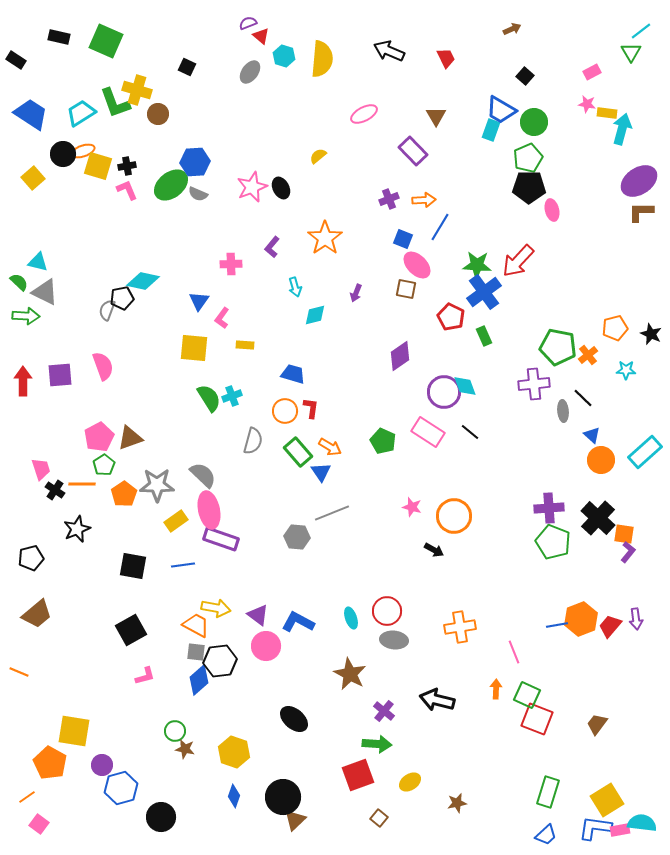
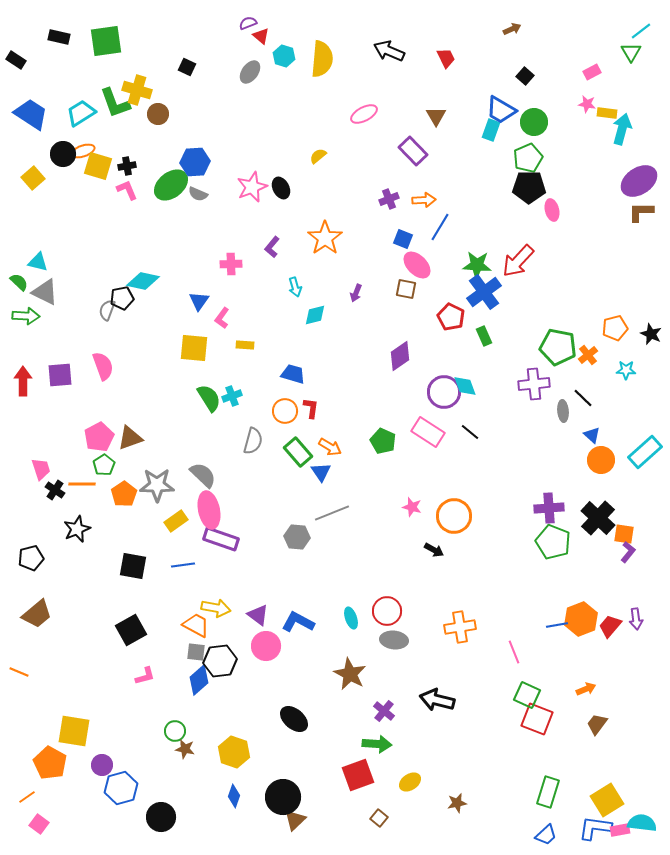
green square at (106, 41): rotated 32 degrees counterclockwise
orange arrow at (496, 689): moved 90 px right; rotated 66 degrees clockwise
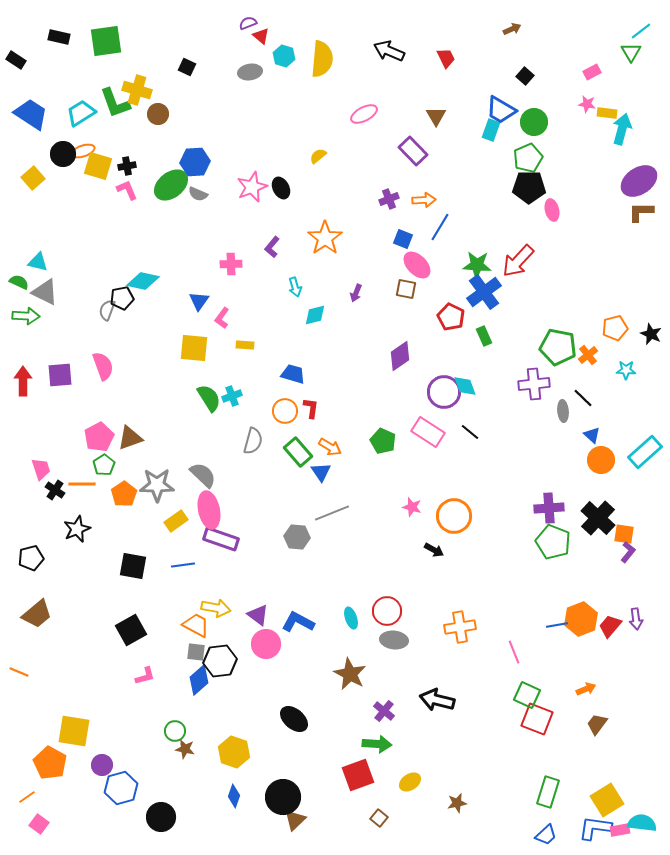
gray ellipse at (250, 72): rotated 45 degrees clockwise
green semicircle at (19, 282): rotated 18 degrees counterclockwise
pink circle at (266, 646): moved 2 px up
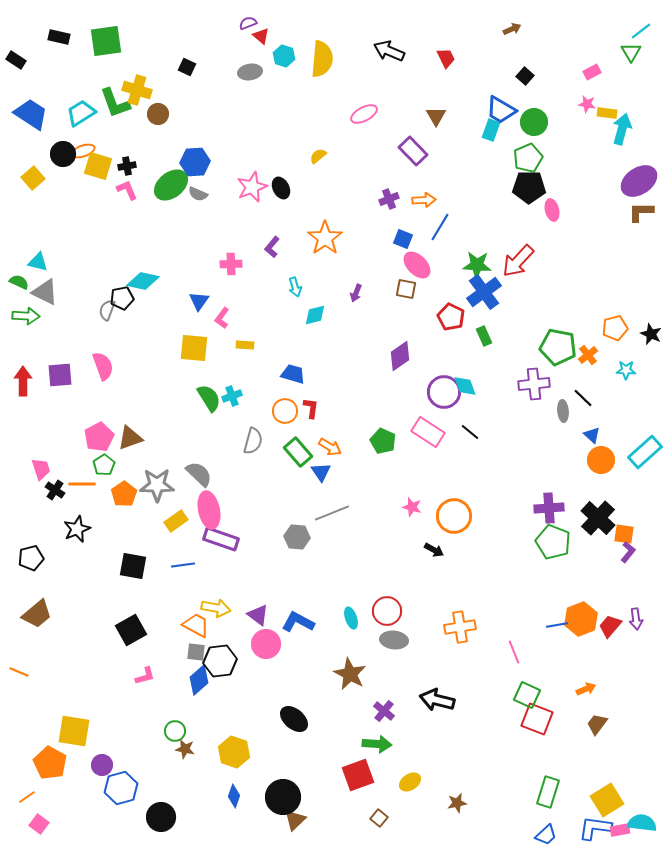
gray semicircle at (203, 475): moved 4 px left, 1 px up
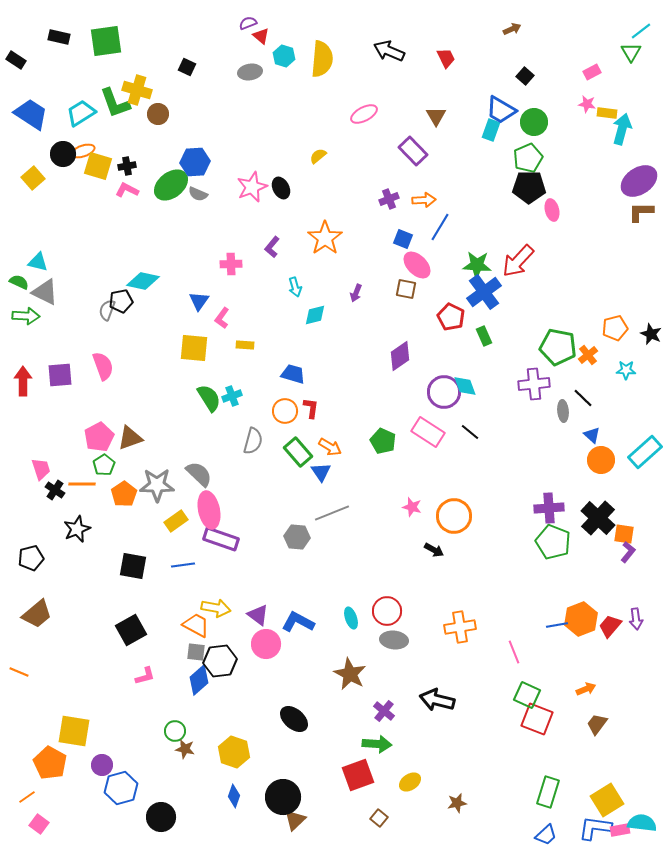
pink L-shape at (127, 190): rotated 40 degrees counterclockwise
black pentagon at (122, 298): moved 1 px left, 3 px down
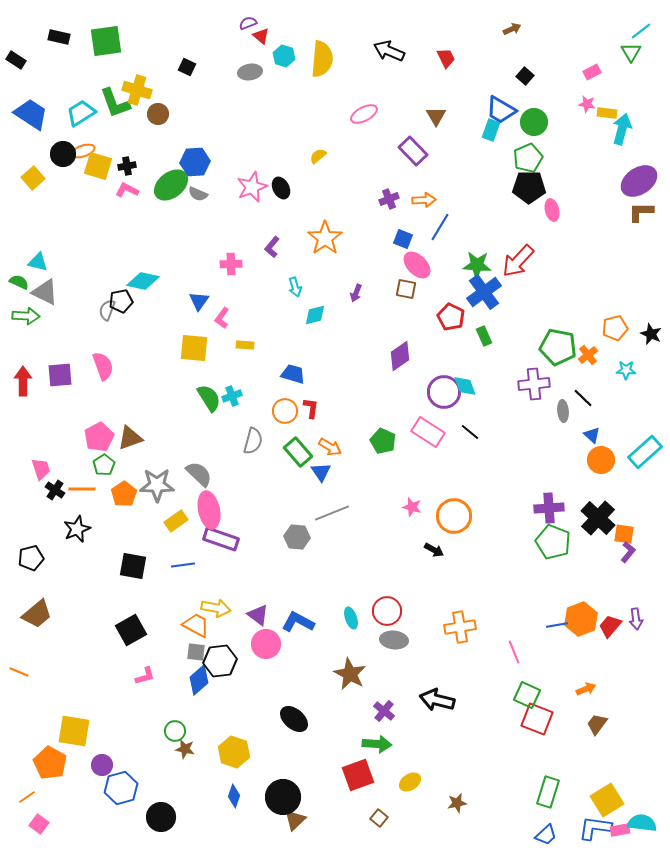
orange line at (82, 484): moved 5 px down
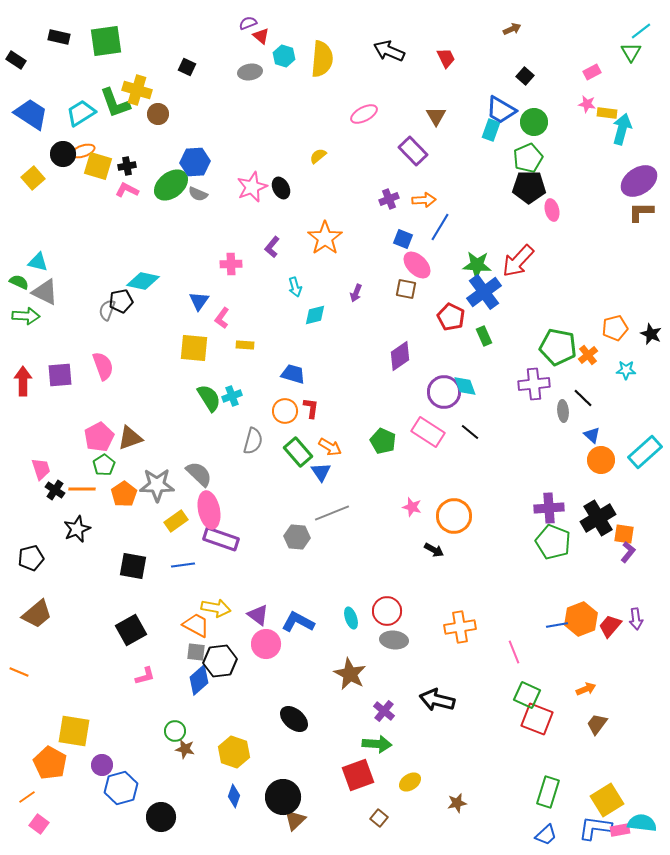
black cross at (598, 518): rotated 16 degrees clockwise
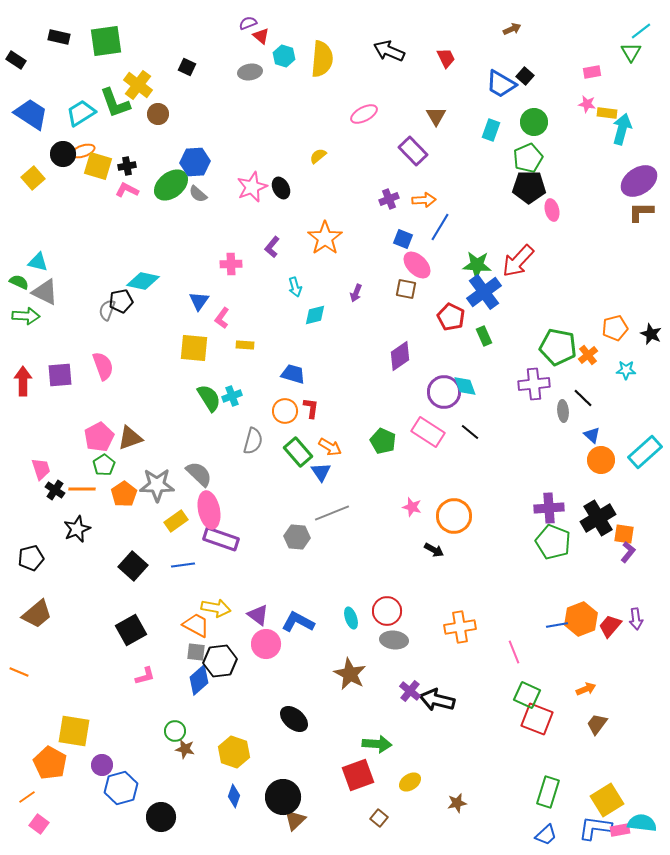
pink rectangle at (592, 72): rotated 18 degrees clockwise
yellow cross at (137, 90): moved 1 px right, 5 px up; rotated 20 degrees clockwise
blue trapezoid at (501, 110): moved 26 px up
gray semicircle at (198, 194): rotated 18 degrees clockwise
black square at (133, 566): rotated 32 degrees clockwise
purple cross at (384, 711): moved 26 px right, 20 px up
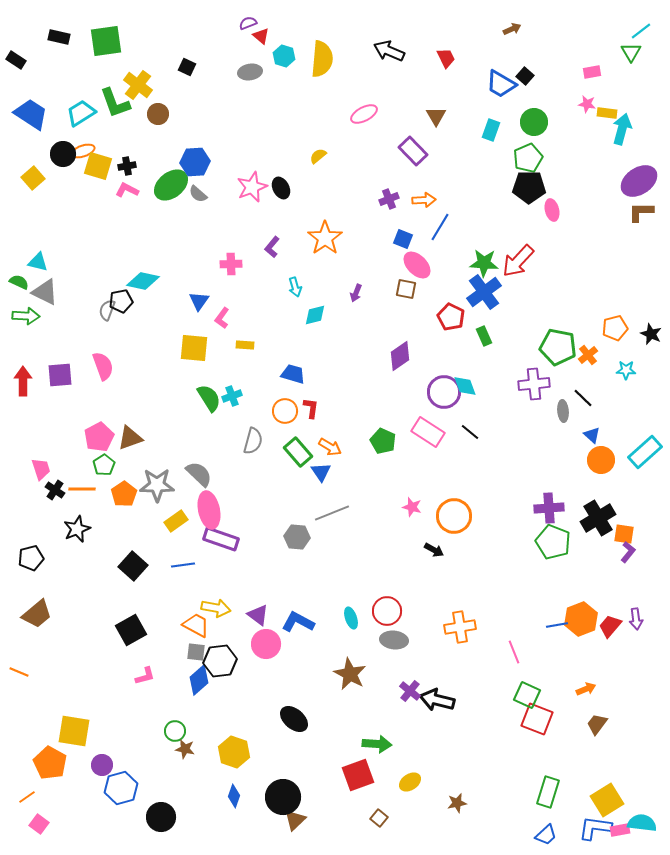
green star at (477, 265): moved 7 px right, 2 px up
